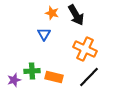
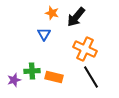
black arrow: moved 2 px down; rotated 70 degrees clockwise
black line: moved 2 px right; rotated 75 degrees counterclockwise
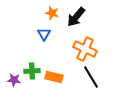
purple star: rotated 24 degrees clockwise
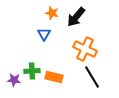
black line: moved 1 px right
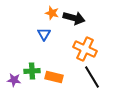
black arrow: moved 2 px left, 1 px down; rotated 115 degrees counterclockwise
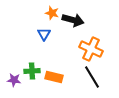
black arrow: moved 1 px left, 2 px down
orange cross: moved 6 px right
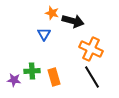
black arrow: moved 1 px down
orange rectangle: rotated 60 degrees clockwise
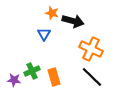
green cross: rotated 21 degrees counterclockwise
black line: rotated 15 degrees counterclockwise
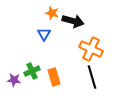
black line: rotated 30 degrees clockwise
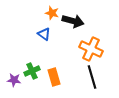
blue triangle: rotated 24 degrees counterclockwise
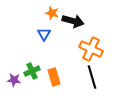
blue triangle: rotated 24 degrees clockwise
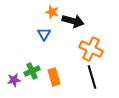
orange star: moved 1 px up
purple star: rotated 16 degrees counterclockwise
